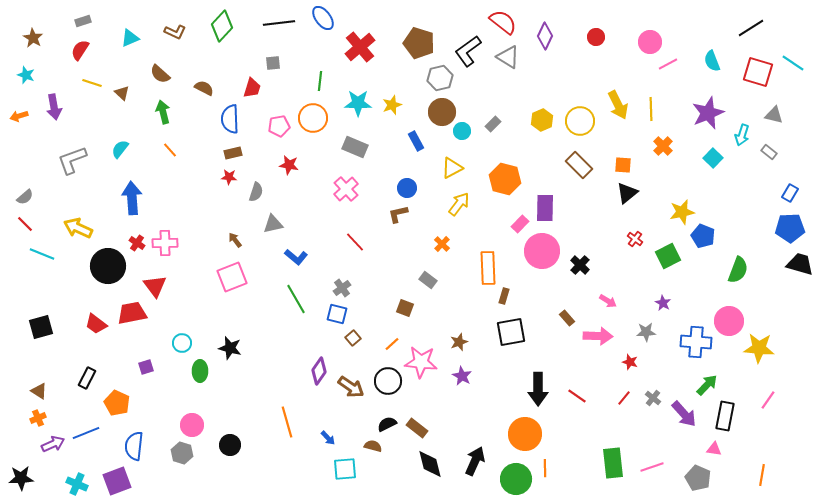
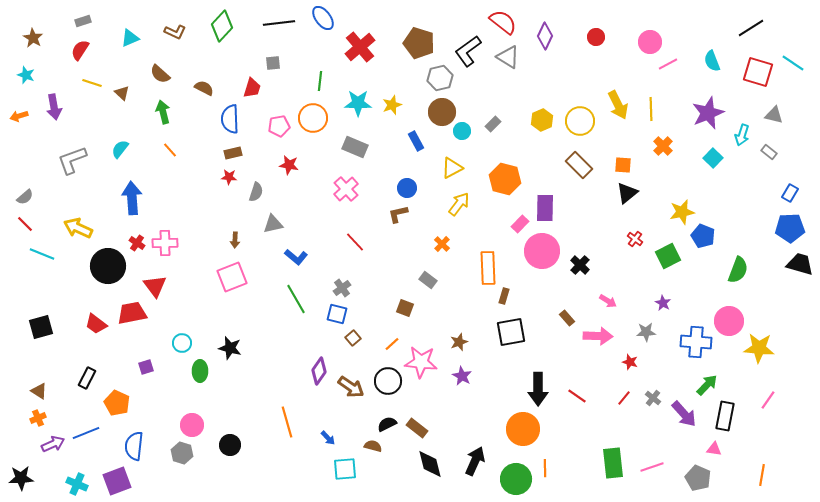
brown arrow at (235, 240): rotated 140 degrees counterclockwise
orange circle at (525, 434): moved 2 px left, 5 px up
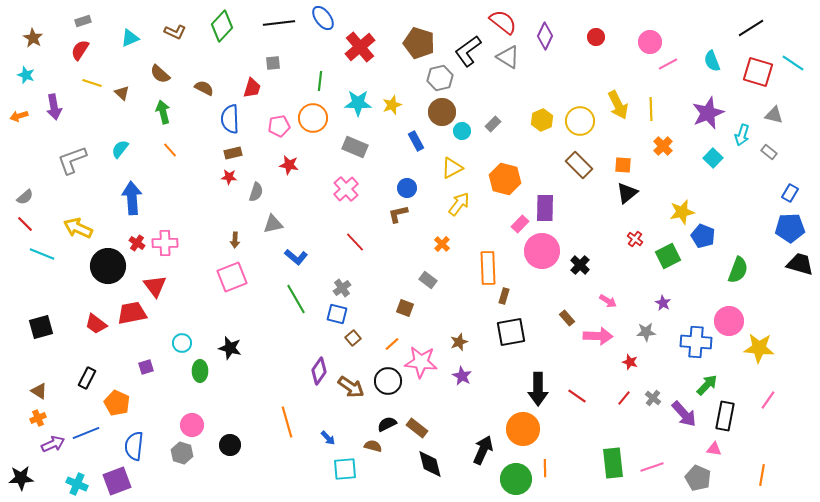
black arrow at (475, 461): moved 8 px right, 11 px up
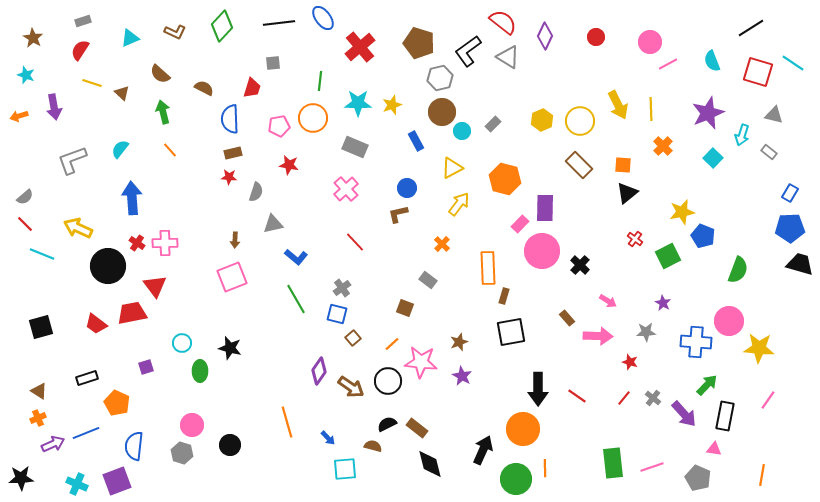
black rectangle at (87, 378): rotated 45 degrees clockwise
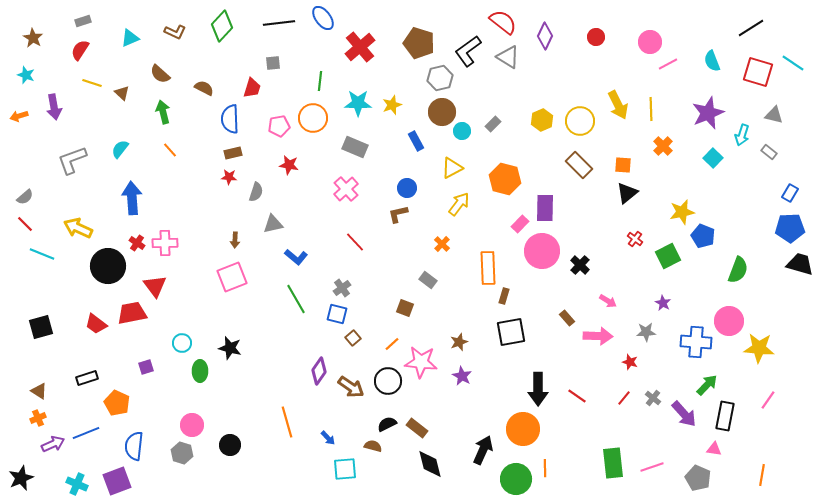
black star at (21, 478): rotated 20 degrees counterclockwise
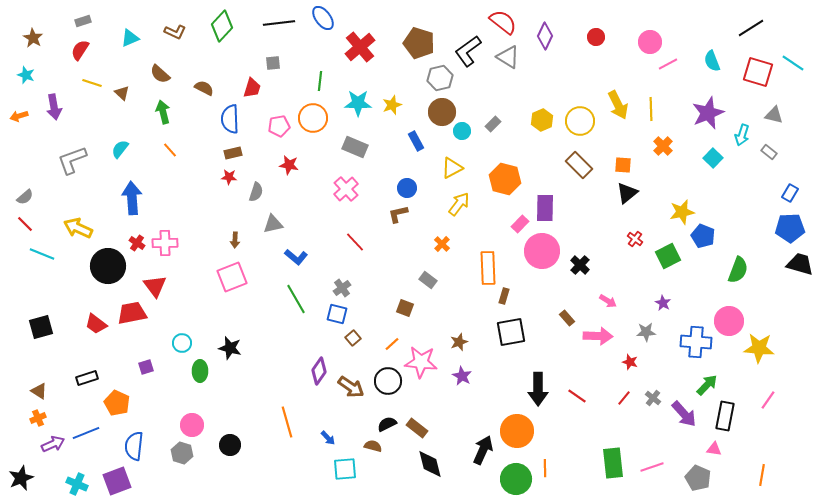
orange circle at (523, 429): moved 6 px left, 2 px down
